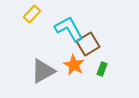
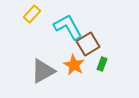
cyan L-shape: moved 1 px left, 2 px up
green rectangle: moved 5 px up
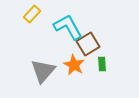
green rectangle: rotated 24 degrees counterclockwise
gray triangle: rotated 20 degrees counterclockwise
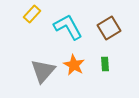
brown square: moved 21 px right, 16 px up
green rectangle: moved 3 px right
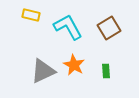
yellow rectangle: moved 1 px left, 1 px down; rotated 60 degrees clockwise
green rectangle: moved 1 px right, 7 px down
gray triangle: rotated 24 degrees clockwise
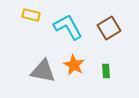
gray triangle: rotated 36 degrees clockwise
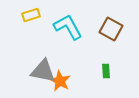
yellow rectangle: rotated 30 degrees counterclockwise
brown square: moved 2 px right, 1 px down; rotated 30 degrees counterclockwise
orange star: moved 14 px left, 16 px down
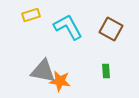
orange star: rotated 20 degrees counterclockwise
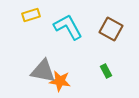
green rectangle: rotated 24 degrees counterclockwise
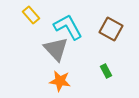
yellow rectangle: rotated 66 degrees clockwise
gray triangle: moved 13 px right, 22 px up; rotated 36 degrees clockwise
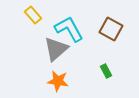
yellow rectangle: moved 2 px right
cyan L-shape: moved 1 px right, 2 px down
gray triangle: rotated 32 degrees clockwise
orange star: moved 2 px left
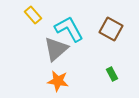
green rectangle: moved 6 px right, 3 px down
